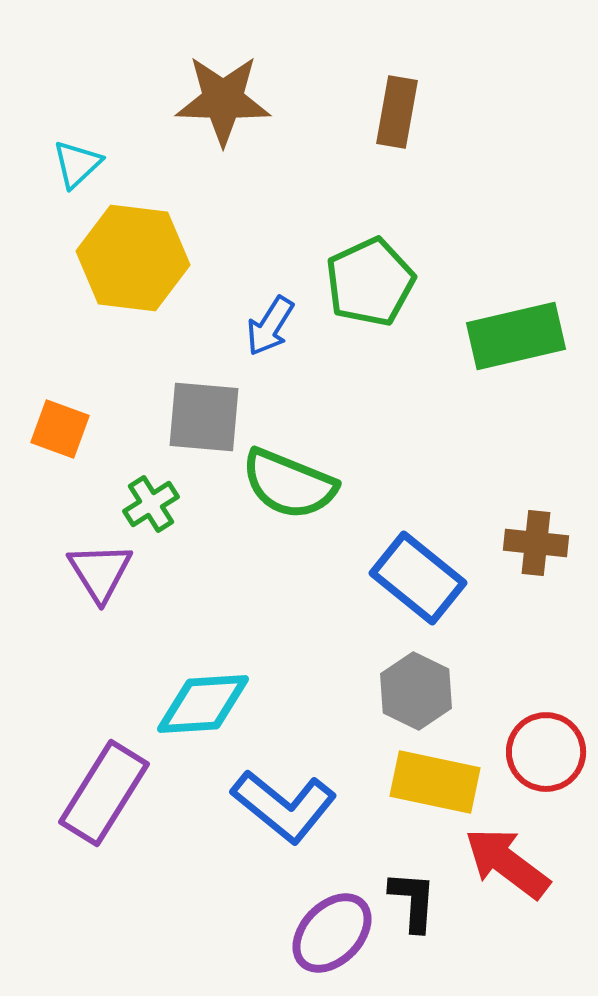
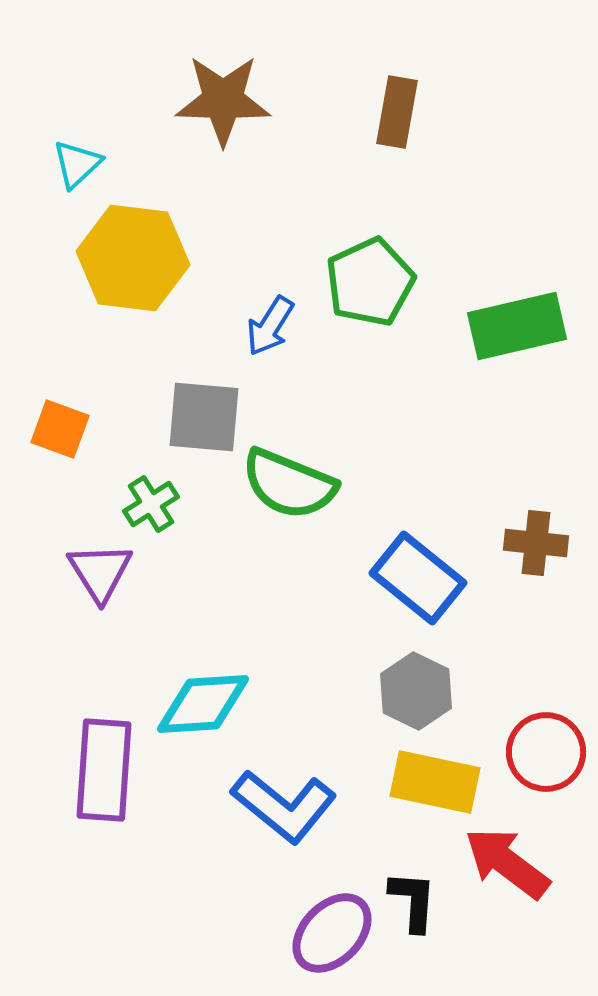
green rectangle: moved 1 px right, 10 px up
purple rectangle: moved 23 px up; rotated 28 degrees counterclockwise
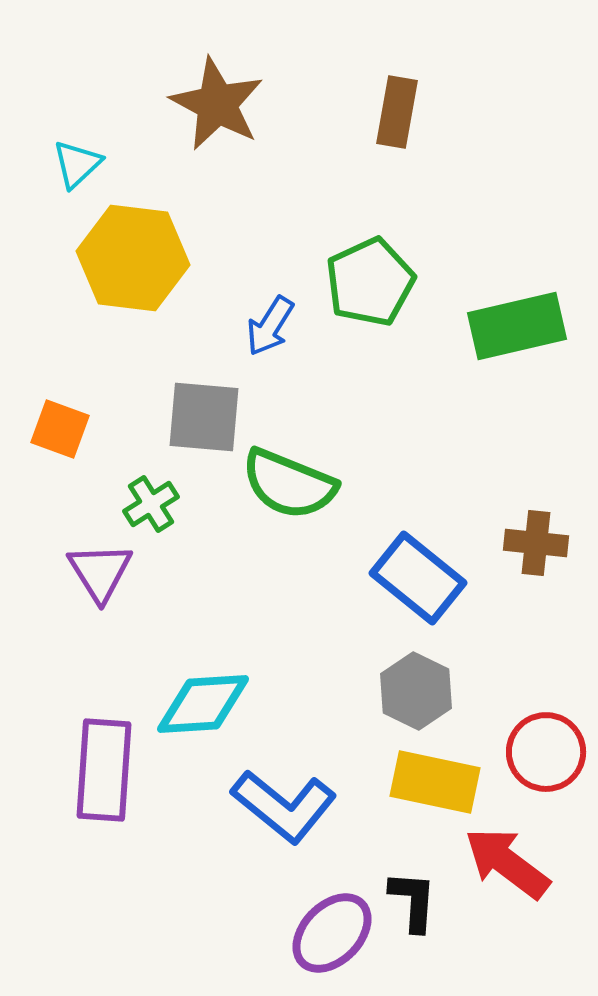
brown star: moved 6 px left, 4 px down; rotated 26 degrees clockwise
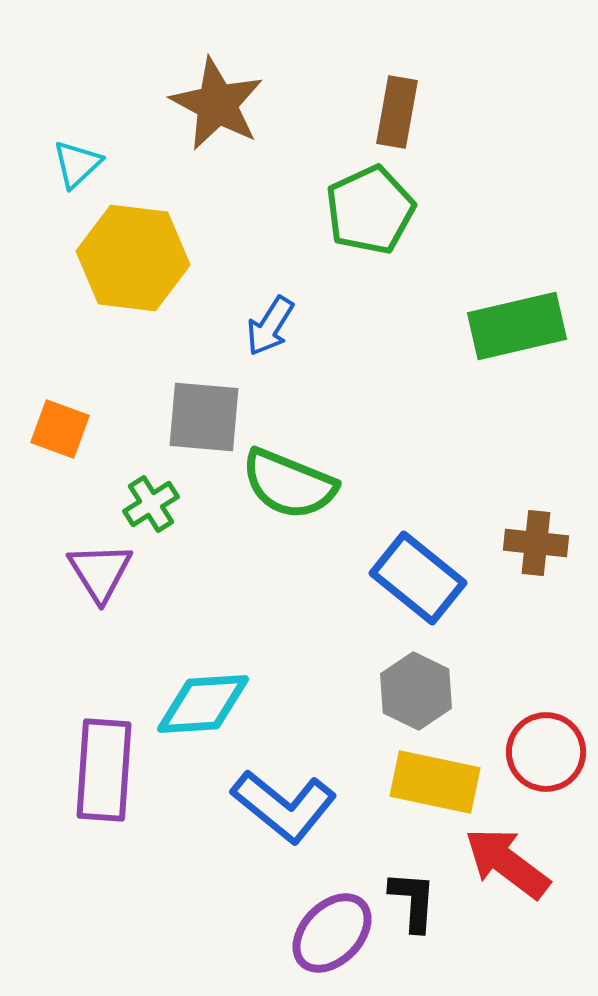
green pentagon: moved 72 px up
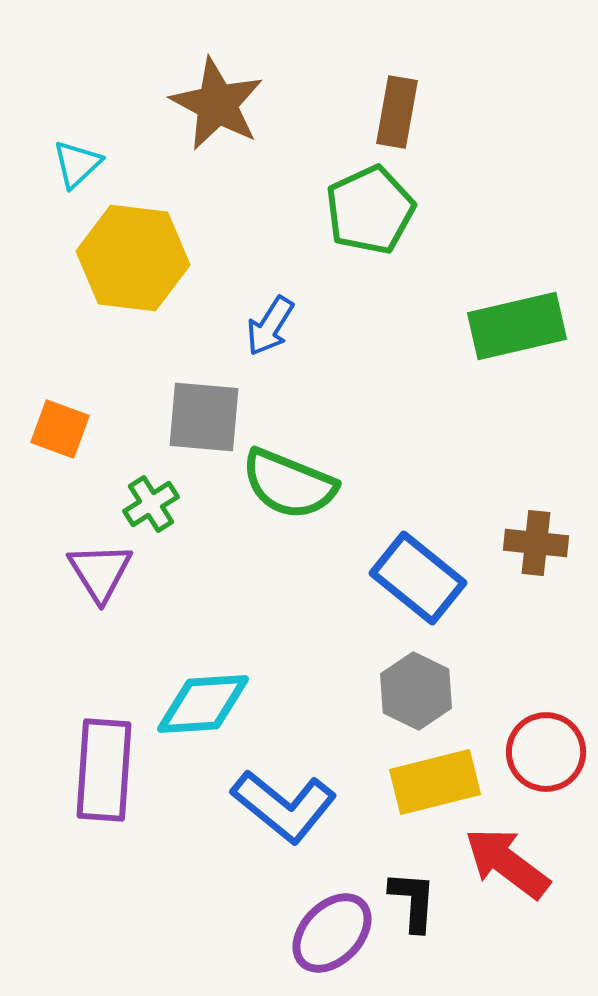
yellow rectangle: rotated 26 degrees counterclockwise
